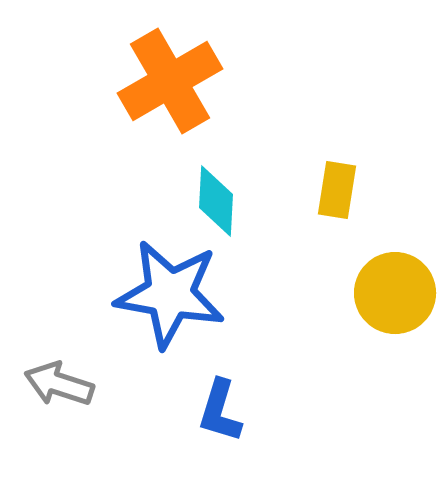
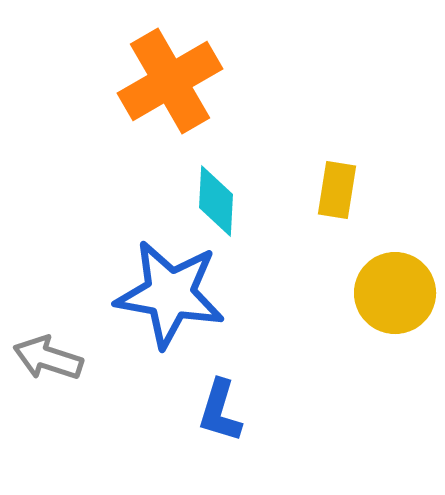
gray arrow: moved 11 px left, 26 px up
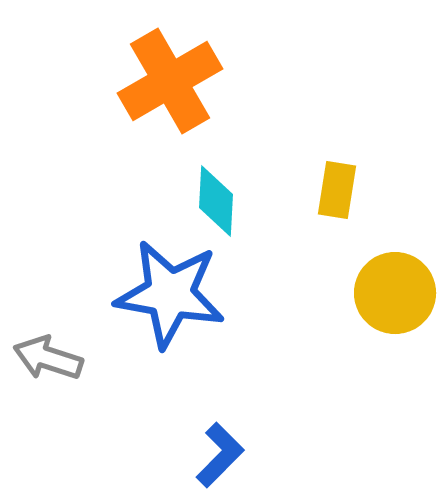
blue L-shape: moved 44 px down; rotated 152 degrees counterclockwise
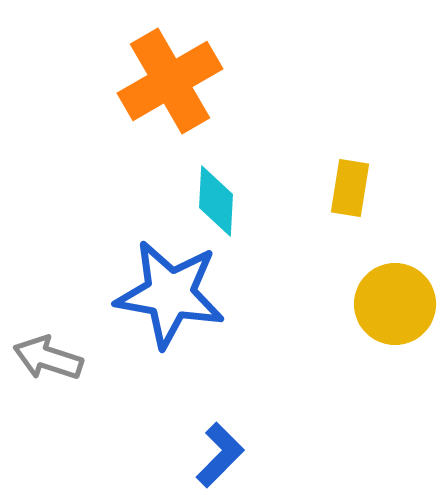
yellow rectangle: moved 13 px right, 2 px up
yellow circle: moved 11 px down
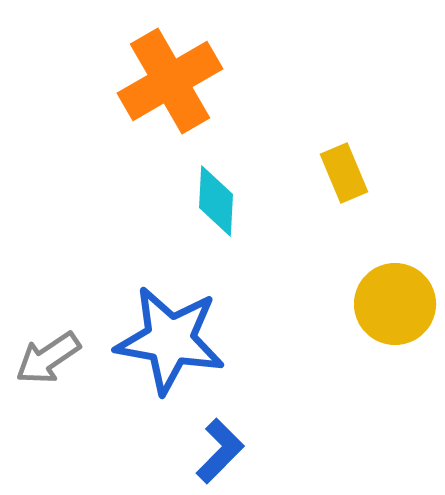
yellow rectangle: moved 6 px left, 15 px up; rotated 32 degrees counterclockwise
blue star: moved 46 px down
gray arrow: rotated 52 degrees counterclockwise
blue L-shape: moved 4 px up
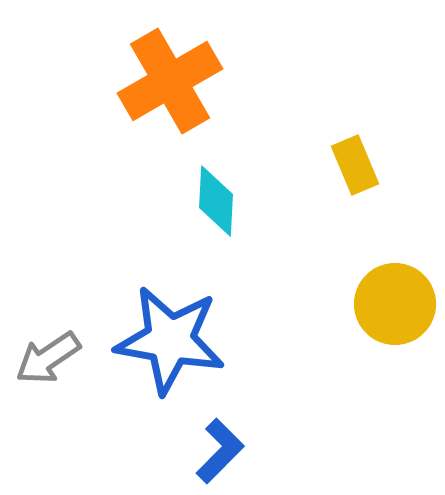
yellow rectangle: moved 11 px right, 8 px up
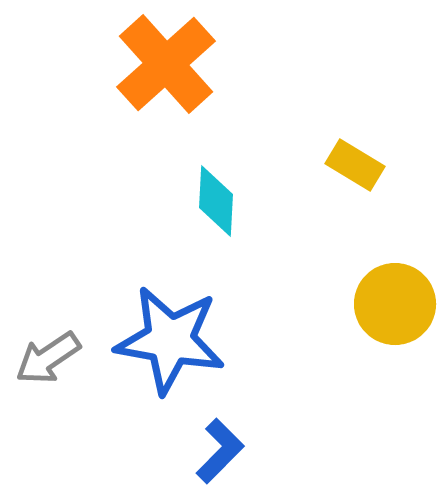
orange cross: moved 4 px left, 17 px up; rotated 12 degrees counterclockwise
yellow rectangle: rotated 36 degrees counterclockwise
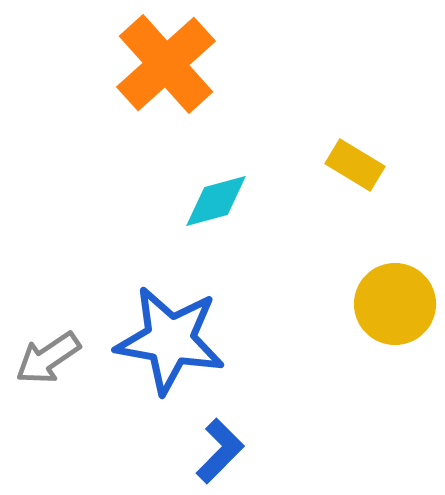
cyan diamond: rotated 72 degrees clockwise
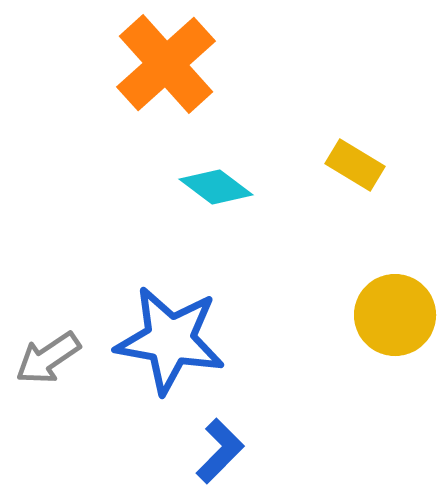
cyan diamond: moved 14 px up; rotated 52 degrees clockwise
yellow circle: moved 11 px down
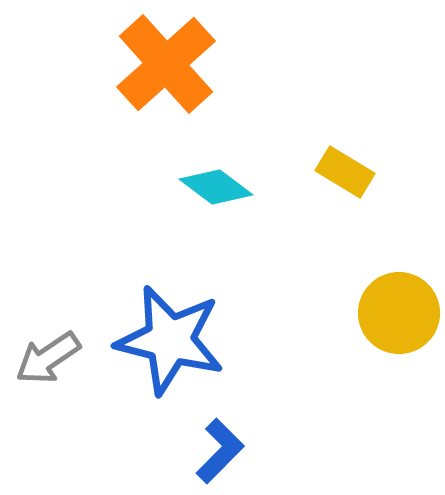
yellow rectangle: moved 10 px left, 7 px down
yellow circle: moved 4 px right, 2 px up
blue star: rotated 4 degrees clockwise
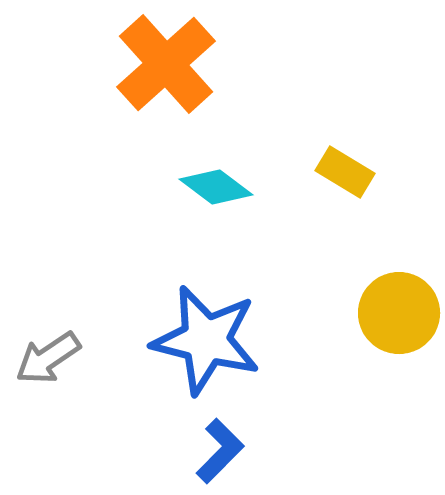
blue star: moved 36 px right
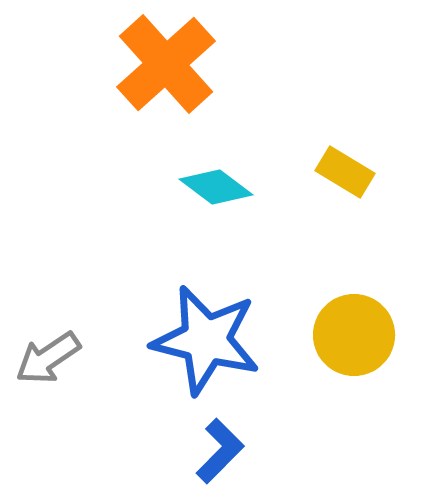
yellow circle: moved 45 px left, 22 px down
